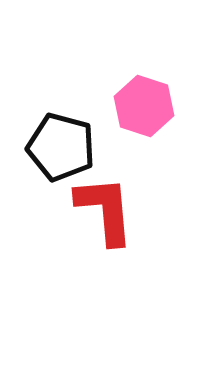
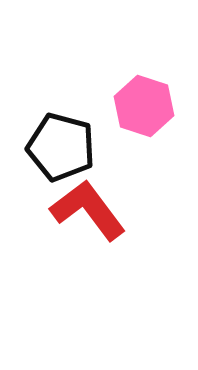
red L-shape: moved 17 px left; rotated 32 degrees counterclockwise
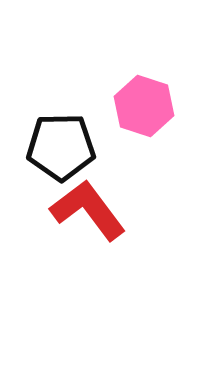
black pentagon: rotated 16 degrees counterclockwise
